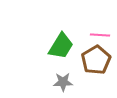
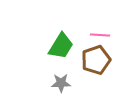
brown pentagon: rotated 12 degrees clockwise
gray star: moved 2 px left, 1 px down
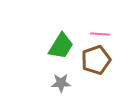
pink line: moved 1 px up
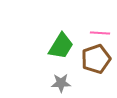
pink line: moved 1 px up
brown pentagon: moved 1 px up
